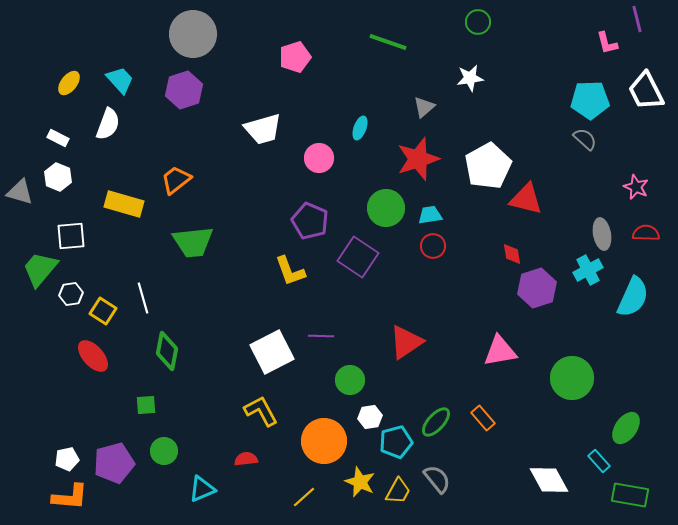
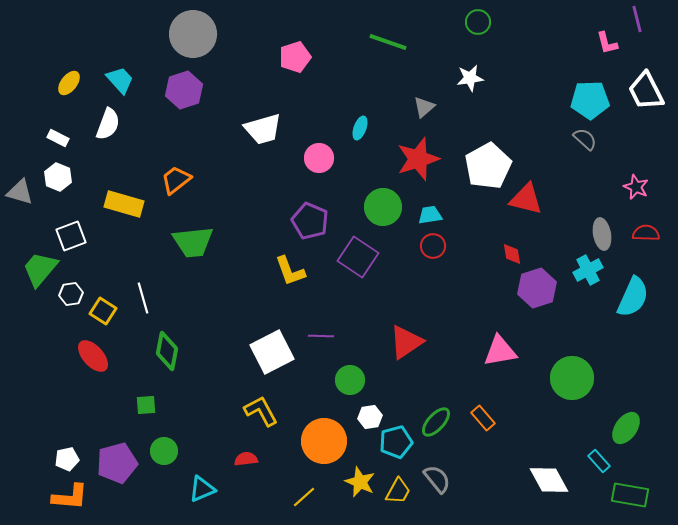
green circle at (386, 208): moved 3 px left, 1 px up
white square at (71, 236): rotated 16 degrees counterclockwise
purple pentagon at (114, 463): moved 3 px right
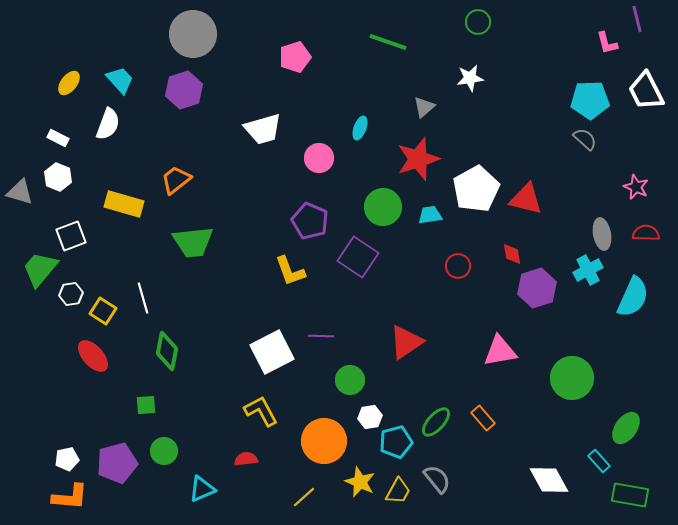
white pentagon at (488, 166): moved 12 px left, 23 px down
red circle at (433, 246): moved 25 px right, 20 px down
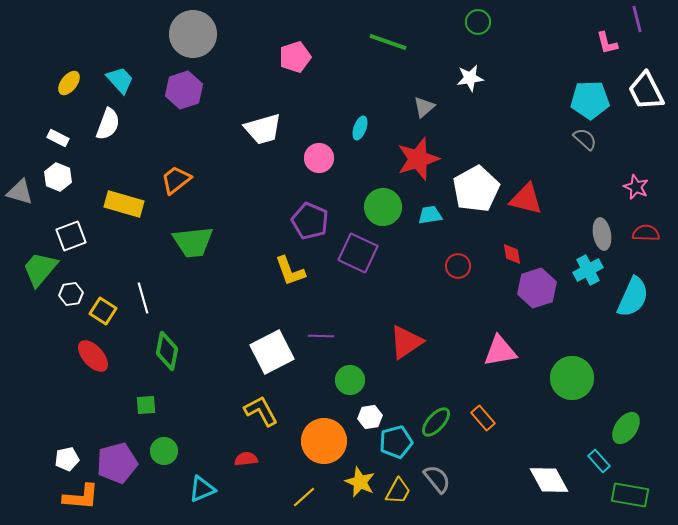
purple square at (358, 257): moved 4 px up; rotated 9 degrees counterclockwise
orange L-shape at (70, 497): moved 11 px right
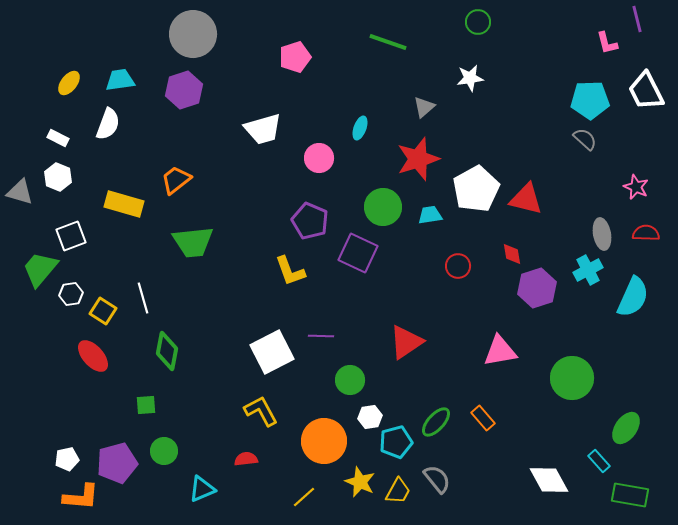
cyan trapezoid at (120, 80): rotated 56 degrees counterclockwise
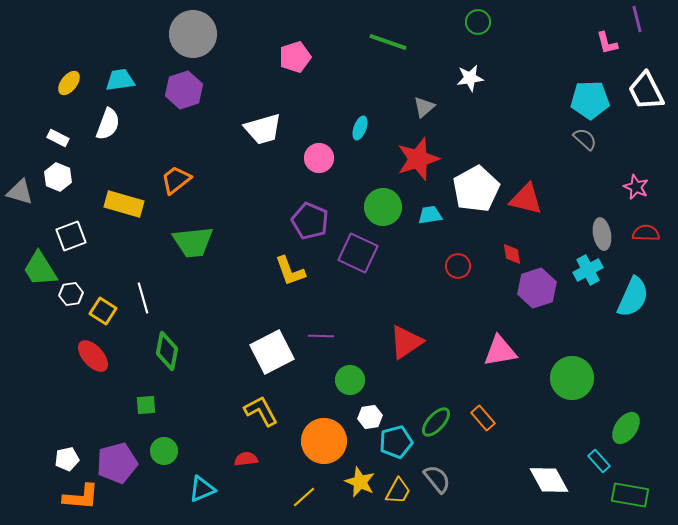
green trapezoid at (40, 269): rotated 72 degrees counterclockwise
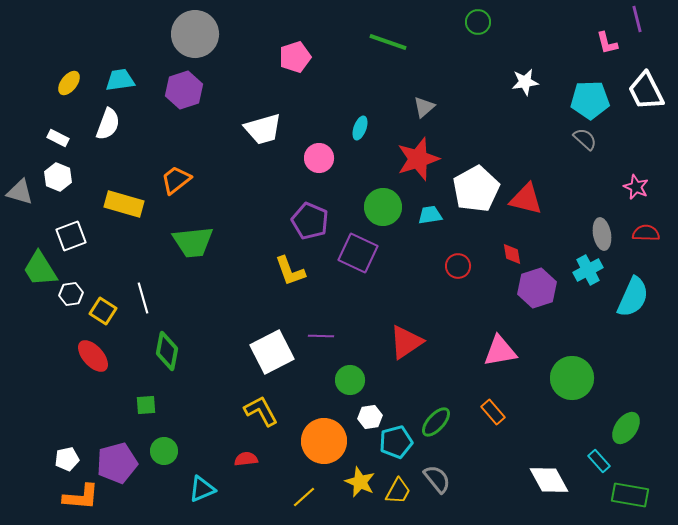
gray circle at (193, 34): moved 2 px right
white star at (470, 78): moved 55 px right, 4 px down
orange rectangle at (483, 418): moved 10 px right, 6 px up
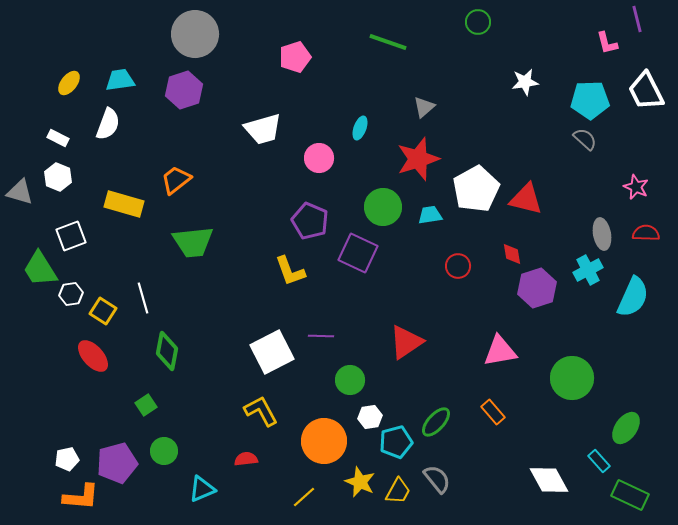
green square at (146, 405): rotated 30 degrees counterclockwise
green rectangle at (630, 495): rotated 15 degrees clockwise
